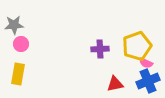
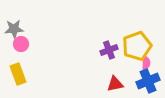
gray star: moved 4 px down
purple cross: moved 9 px right, 1 px down; rotated 18 degrees counterclockwise
pink semicircle: rotated 112 degrees counterclockwise
yellow rectangle: rotated 30 degrees counterclockwise
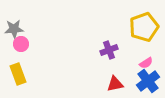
yellow pentagon: moved 7 px right, 19 px up
pink semicircle: rotated 56 degrees clockwise
blue cross: rotated 15 degrees counterclockwise
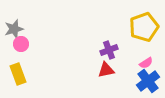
gray star: rotated 12 degrees counterclockwise
red triangle: moved 9 px left, 14 px up
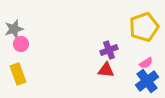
red triangle: rotated 18 degrees clockwise
blue cross: moved 1 px left
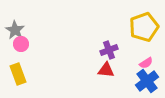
gray star: moved 1 px right, 1 px down; rotated 24 degrees counterclockwise
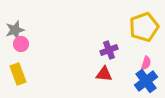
gray star: rotated 24 degrees clockwise
pink semicircle: rotated 40 degrees counterclockwise
red triangle: moved 2 px left, 4 px down
blue cross: moved 1 px left
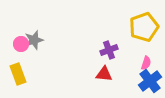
gray star: moved 19 px right, 10 px down
blue cross: moved 4 px right
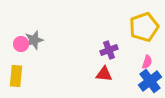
pink semicircle: moved 1 px right, 1 px up
yellow rectangle: moved 2 px left, 2 px down; rotated 25 degrees clockwise
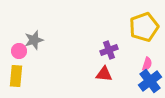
pink circle: moved 2 px left, 7 px down
pink semicircle: moved 2 px down
